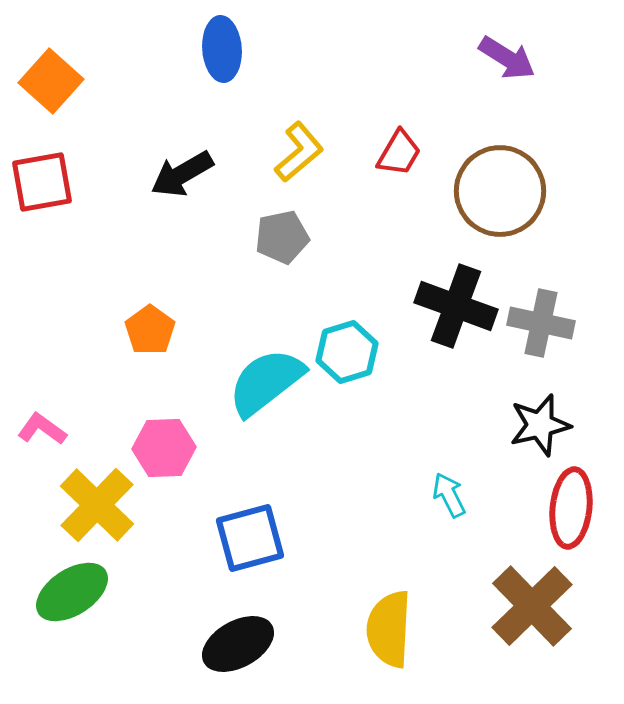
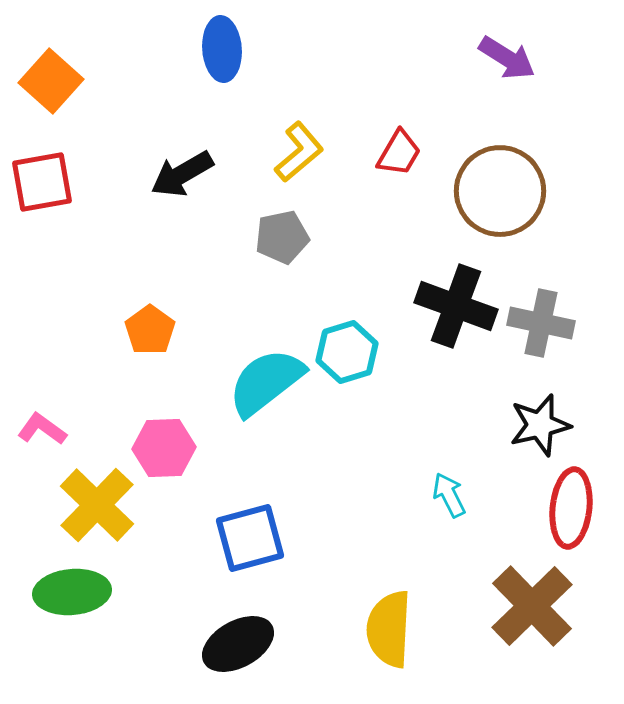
green ellipse: rotated 28 degrees clockwise
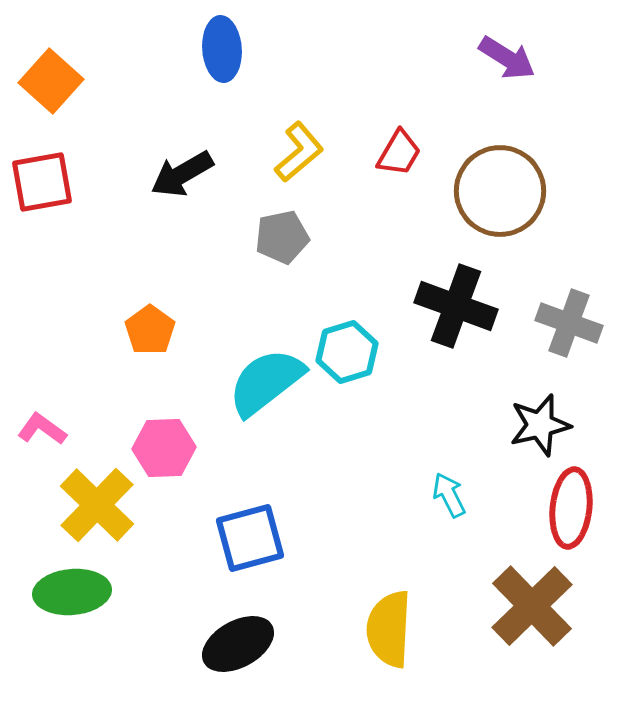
gray cross: moved 28 px right; rotated 8 degrees clockwise
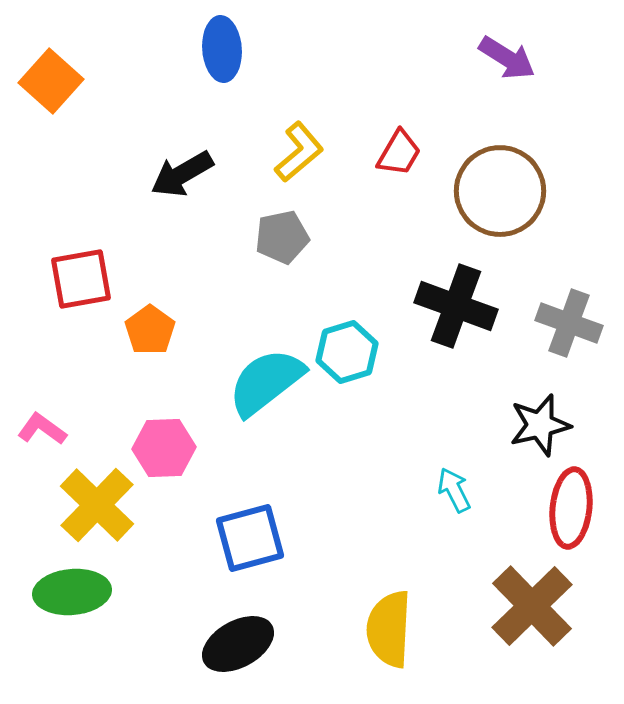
red square: moved 39 px right, 97 px down
cyan arrow: moved 5 px right, 5 px up
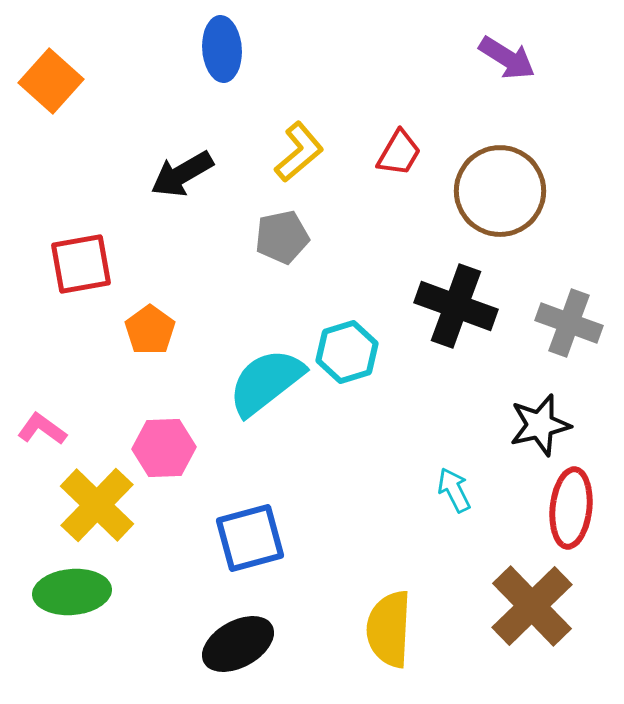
red square: moved 15 px up
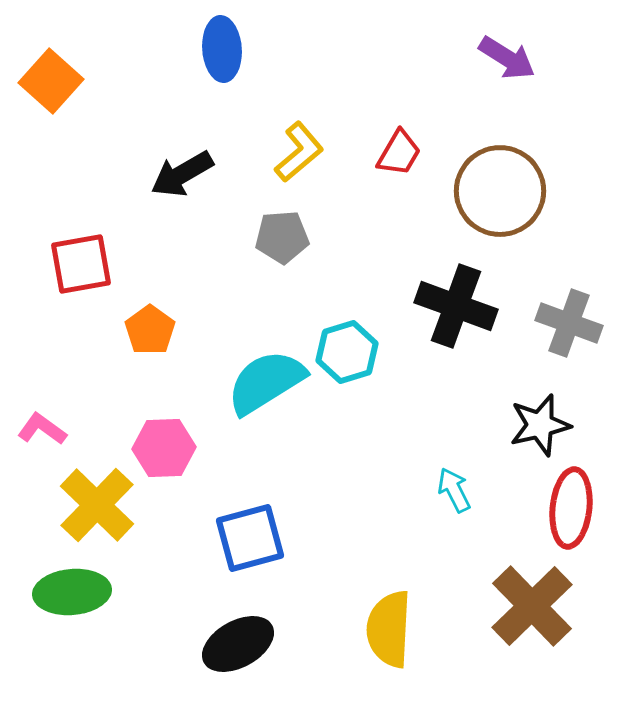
gray pentagon: rotated 8 degrees clockwise
cyan semicircle: rotated 6 degrees clockwise
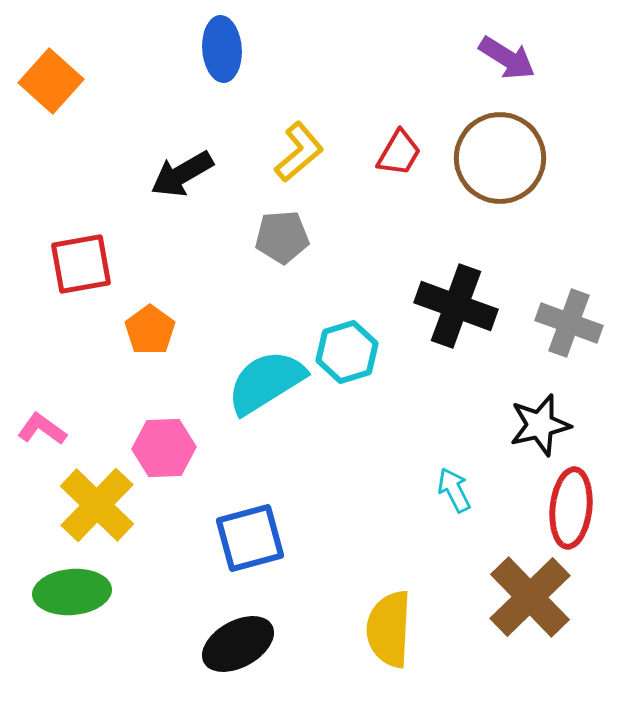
brown circle: moved 33 px up
brown cross: moved 2 px left, 9 px up
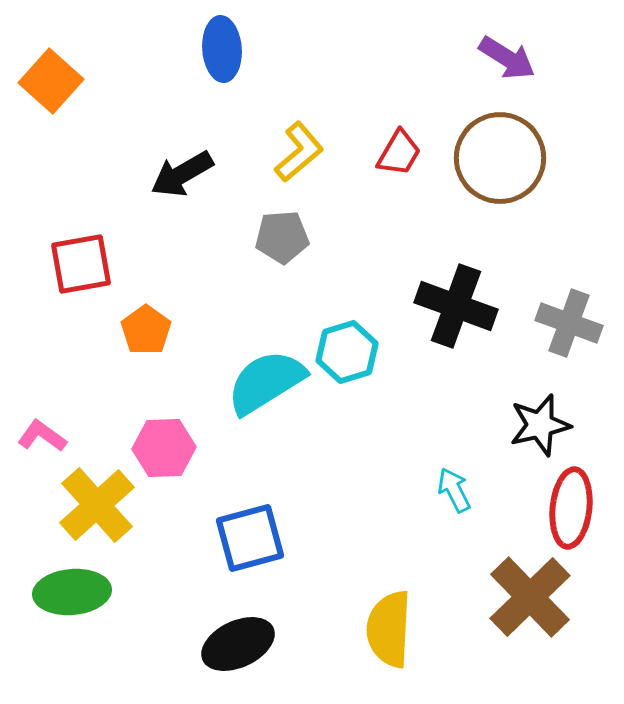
orange pentagon: moved 4 px left
pink L-shape: moved 7 px down
yellow cross: rotated 4 degrees clockwise
black ellipse: rotated 4 degrees clockwise
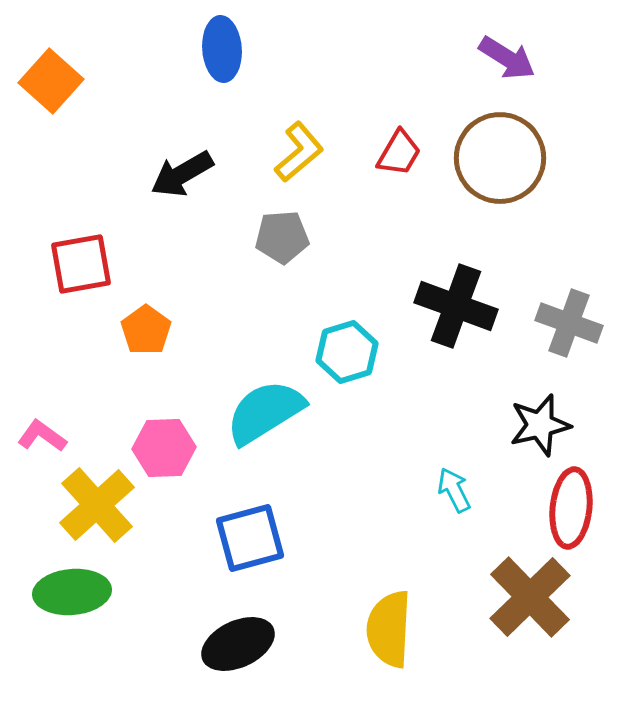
cyan semicircle: moved 1 px left, 30 px down
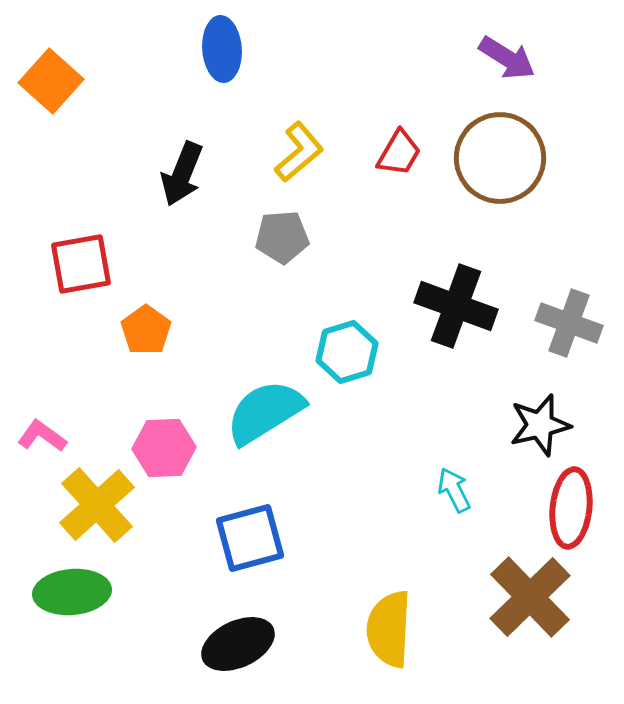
black arrow: rotated 38 degrees counterclockwise
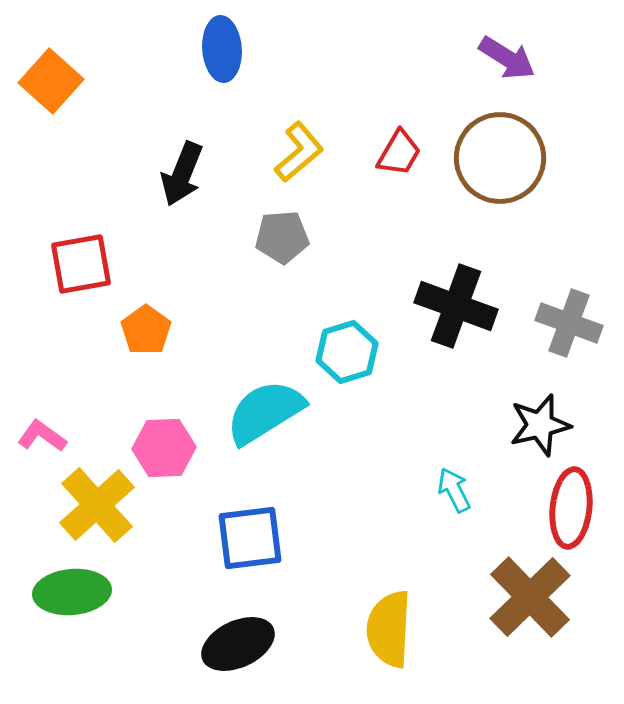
blue square: rotated 8 degrees clockwise
